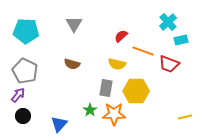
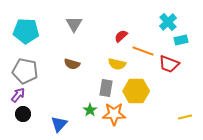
gray pentagon: rotated 15 degrees counterclockwise
black circle: moved 2 px up
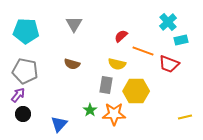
gray rectangle: moved 3 px up
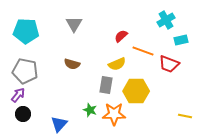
cyan cross: moved 2 px left, 2 px up; rotated 12 degrees clockwise
yellow semicircle: rotated 36 degrees counterclockwise
green star: rotated 16 degrees counterclockwise
yellow line: moved 1 px up; rotated 24 degrees clockwise
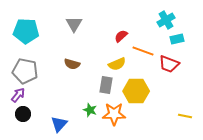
cyan rectangle: moved 4 px left, 1 px up
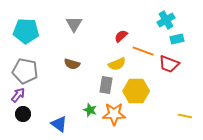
blue triangle: rotated 36 degrees counterclockwise
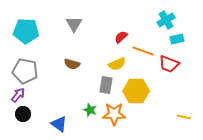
red semicircle: moved 1 px down
yellow line: moved 1 px left, 1 px down
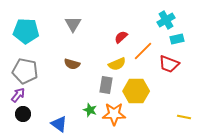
gray triangle: moved 1 px left
orange line: rotated 65 degrees counterclockwise
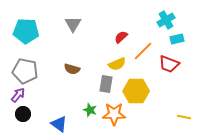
brown semicircle: moved 5 px down
gray rectangle: moved 1 px up
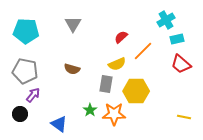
red trapezoid: moved 12 px right; rotated 20 degrees clockwise
purple arrow: moved 15 px right
green star: rotated 16 degrees clockwise
black circle: moved 3 px left
